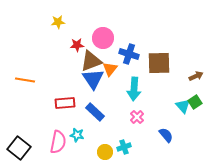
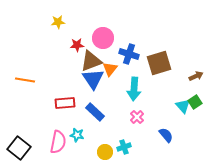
brown square: rotated 15 degrees counterclockwise
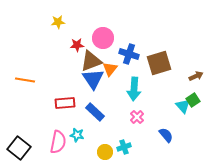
green square: moved 2 px left, 2 px up
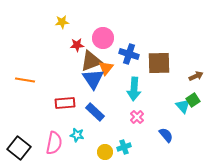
yellow star: moved 4 px right
brown square: rotated 15 degrees clockwise
orange triangle: moved 4 px left, 1 px up
pink semicircle: moved 4 px left, 1 px down
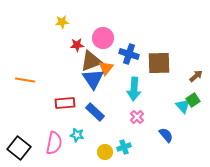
brown arrow: rotated 16 degrees counterclockwise
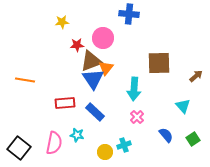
blue cross: moved 40 px up; rotated 12 degrees counterclockwise
green square: moved 39 px down
cyan cross: moved 2 px up
